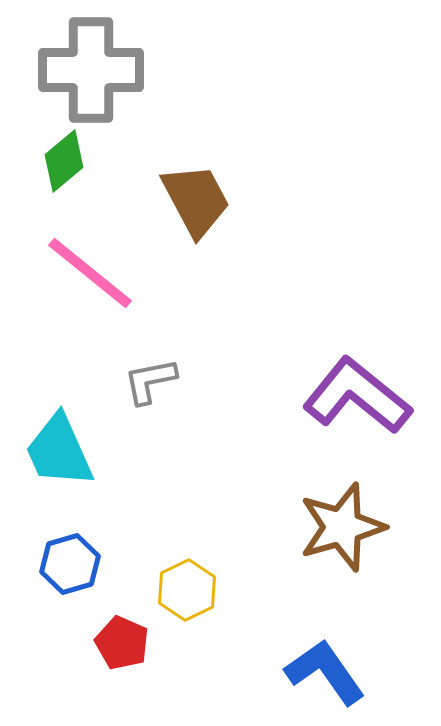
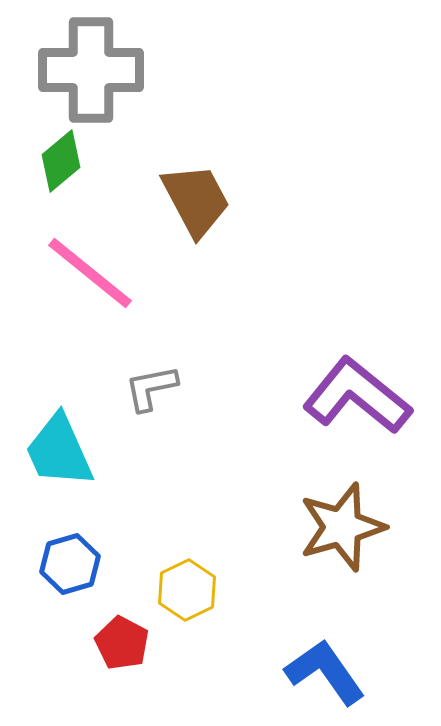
green diamond: moved 3 px left
gray L-shape: moved 1 px right, 7 px down
red pentagon: rotated 4 degrees clockwise
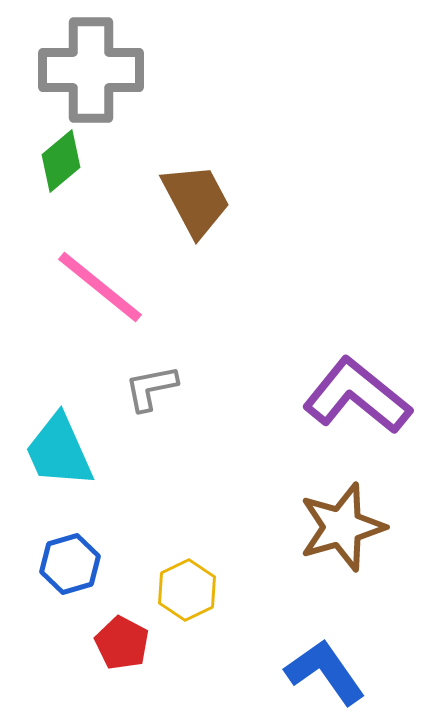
pink line: moved 10 px right, 14 px down
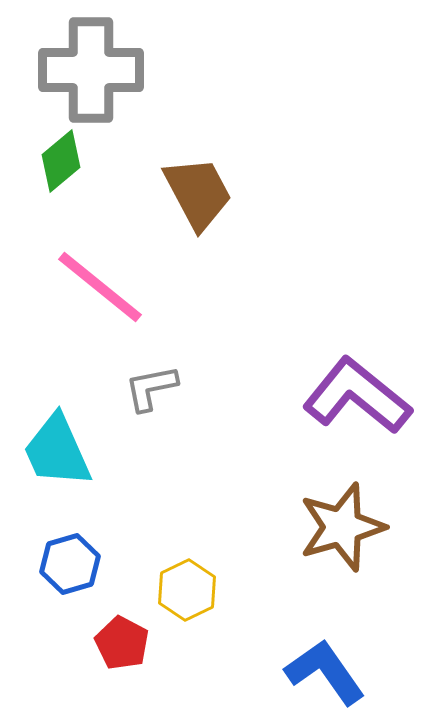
brown trapezoid: moved 2 px right, 7 px up
cyan trapezoid: moved 2 px left
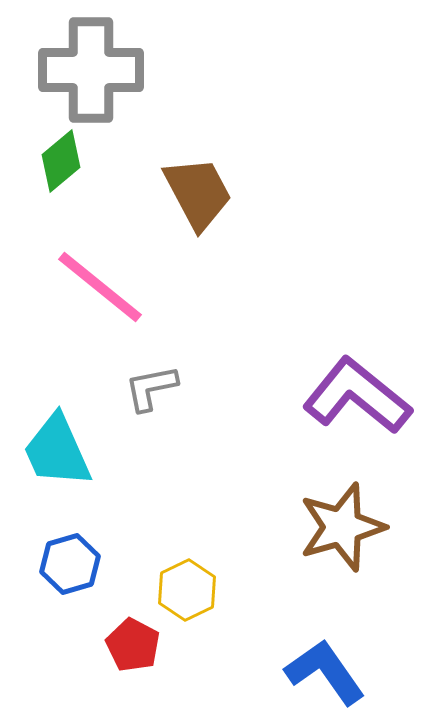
red pentagon: moved 11 px right, 2 px down
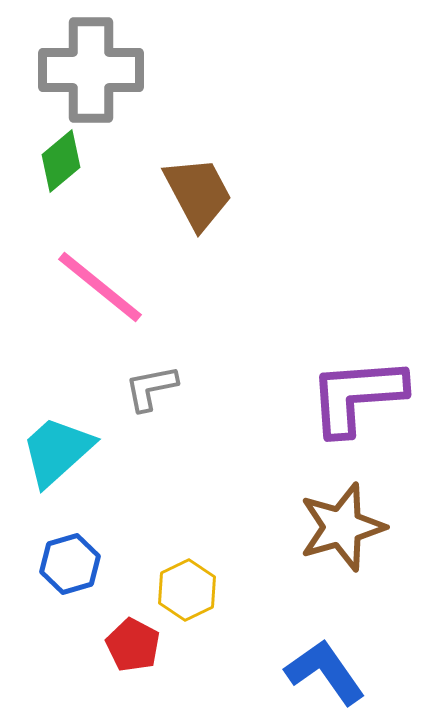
purple L-shape: rotated 43 degrees counterclockwise
cyan trapezoid: rotated 72 degrees clockwise
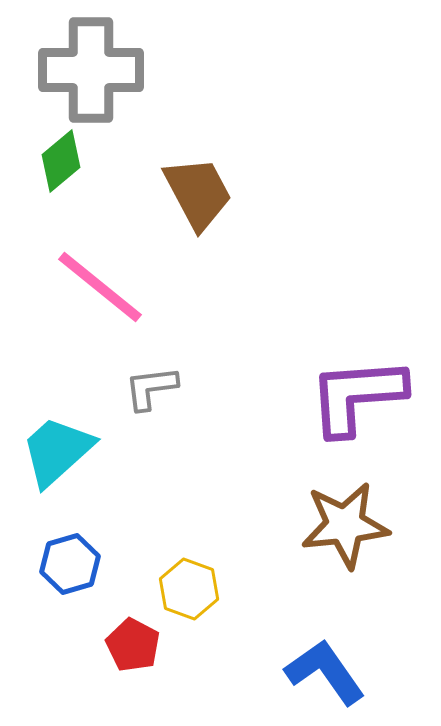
gray L-shape: rotated 4 degrees clockwise
brown star: moved 3 px right, 2 px up; rotated 10 degrees clockwise
yellow hexagon: moved 2 px right, 1 px up; rotated 14 degrees counterclockwise
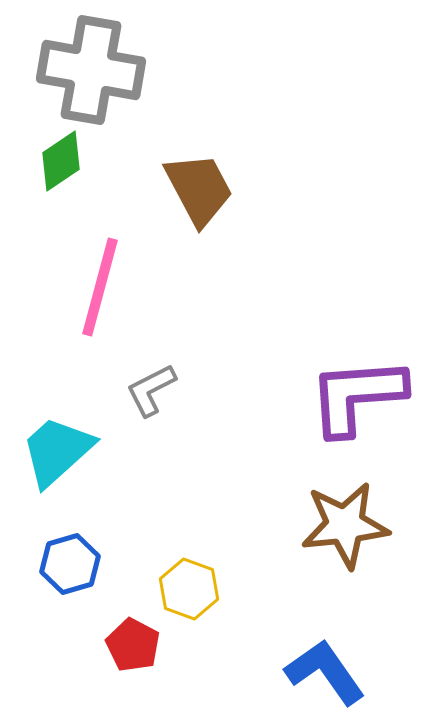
gray cross: rotated 10 degrees clockwise
green diamond: rotated 6 degrees clockwise
brown trapezoid: moved 1 px right, 4 px up
pink line: rotated 66 degrees clockwise
gray L-shape: moved 2 px down; rotated 20 degrees counterclockwise
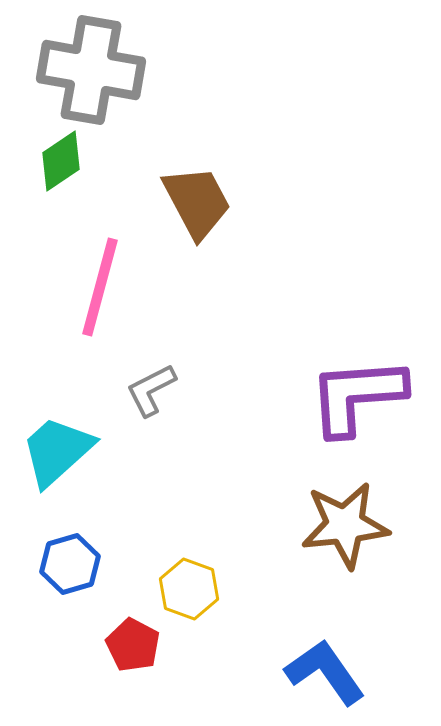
brown trapezoid: moved 2 px left, 13 px down
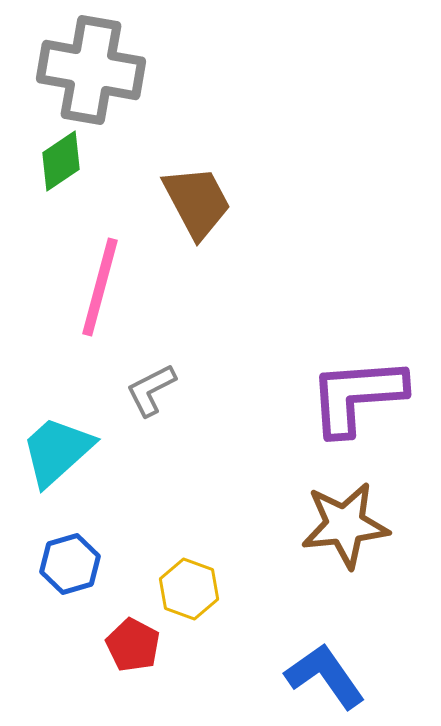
blue L-shape: moved 4 px down
